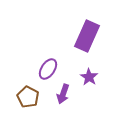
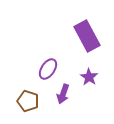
purple rectangle: rotated 52 degrees counterclockwise
brown pentagon: moved 4 px down; rotated 10 degrees counterclockwise
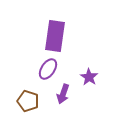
purple rectangle: moved 32 px left; rotated 36 degrees clockwise
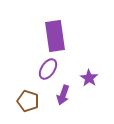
purple rectangle: rotated 16 degrees counterclockwise
purple star: moved 1 px down
purple arrow: moved 1 px down
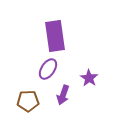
brown pentagon: rotated 20 degrees counterclockwise
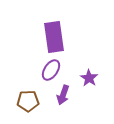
purple rectangle: moved 1 px left, 1 px down
purple ellipse: moved 3 px right, 1 px down
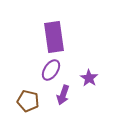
brown pentagon: rotated 15 degrees clockwise
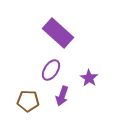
purple rectangle: moved 4 px right, 4 px up; rotated 40 degrees counterclockwise
purple arrow: moved 1 px left, 1 px down
brown pentagon: rotated 10 degrees counterclockwise
